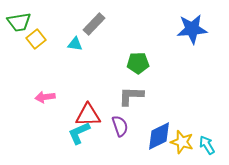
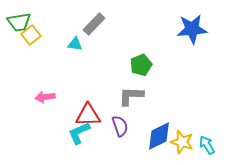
yellow square: moved 5 px left, 4 px up
green pentagon: moved 3 px right, 2 px down; rotated 20 degrees counterclockwise
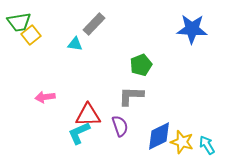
blue star: rotated 8 degrees clockwise
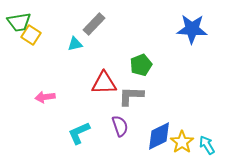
yellow square: rotated 18 degrees counterclockwise
cyan triangle: rotated 21 degrees counterclockwise
red triangle: moved 16 px right, 32 px up
yellow star: rotated 20 degrees clockwise
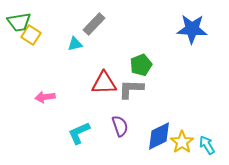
gray L-shape: moved 7 px up
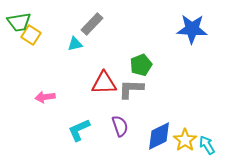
gray rectangle: moved 2 px left
cyan L-shape: moved 3 px up
yellow star: moved 3 px right, 2 px up
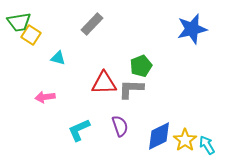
blue star: rotated 16 degrees counterclockwise
cyan triangle: moved 17 px left, 14 px down; rotated 28 degrees clockwise
green pentagon: moved 1 px down
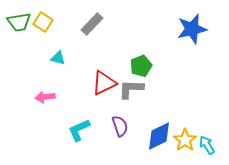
yellow square: moved 12 px right, 13 px up
red triangle: rotated 24 degrees counterclockwise
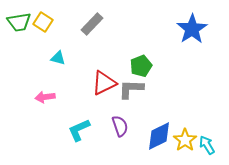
blue star: rotated 20 degrees counterclockwise
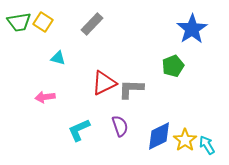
green pentagon: moved 32 px right
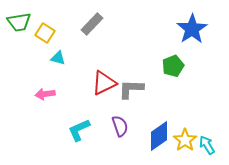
yellow square: moved 2 px right, 11 px down
pink arrow: moved 3 px up
blue diamond: rotated 8 degrees counterclockwise
